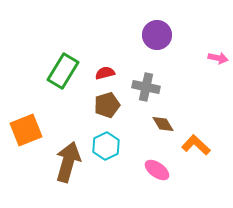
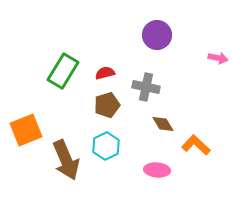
brown arrow: moved 2 px left, 2 px up; rotated 141 degrees clockwise
pink ellipse: rotated 30 degrees counterclockwise
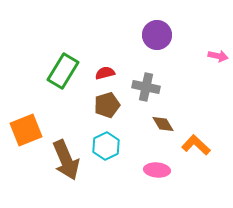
pink arrow: moved 2 px up
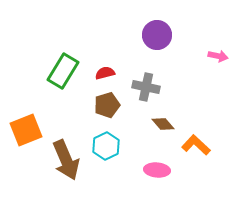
brown diamond: rotated 10 degrees counterclockwise
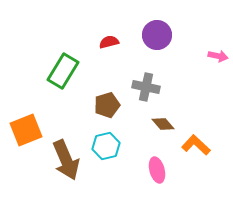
red semicircle: moved 4 px right, 31 px up
cyan hexagon: rotated 12 degrees clockwise
pink ellipse: rotated 70 degrees clockwise
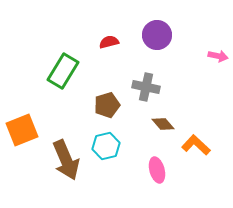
orange square: moved 4 px left
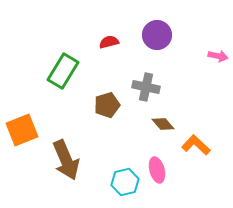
cyan hexagon: moved 19 px right, 36 px down
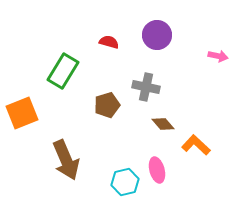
red semicircle: rotated 30 degrees clockwise
orange square: moved 17 px up
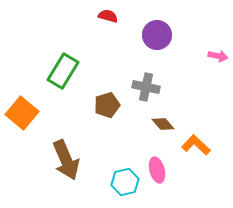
red semicircle: moved 1 px left, 26 px up
orange square: rotated 28 degrees counterclockwise
